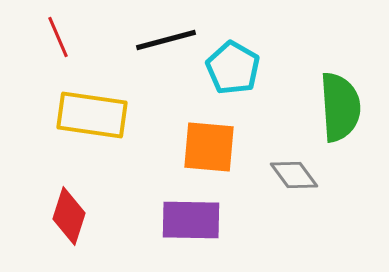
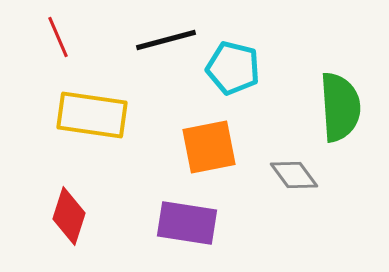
cyan pentagon: rotated 16 degrees counterclockwise
orange square: rotated 16 degrees counterclockwise
purple rectangle: moved 4 px left, 3 px down; rotated 8 degrees clockwise
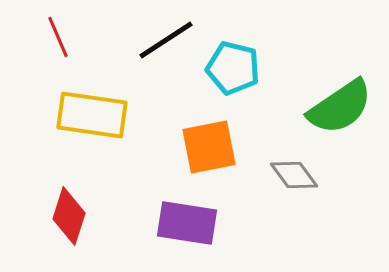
black line: rotated 18 degrees counterclockwise
green semicircle: rotated 60 degrees clockwise
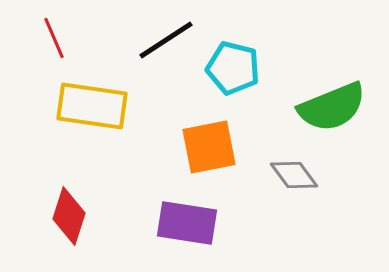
red line: moved 4 px left, 1 px down
green semicircle: moved 8 px left; rotated 12 degrees clockwise
yellow rectangle: moved 9 px up
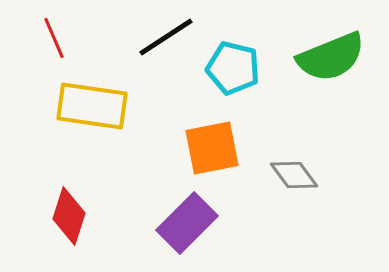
black line: moved 3 px up
green semicircle: moved 1 px left, 50 px up
orange square: moved 3 px right, 1 px down
purple rectangle: rotated 54 degrees counterclockwise
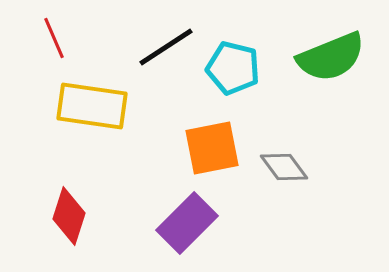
black line: moved 10 px down
gray diamond: moved 10 px left, 8 px up
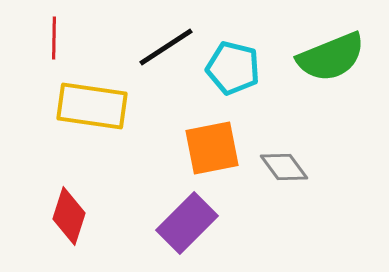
red line: rotated 24 degrees clockwise
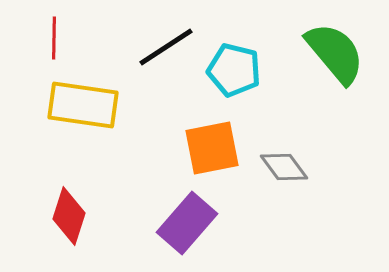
green semicircle: moved 4 px right, 4 px up; rotated 108 degrees counterclockwise
cyan pentagon: moved 1 px right, 2 px down
yellow rectangle: moved 9 px left, 1 px up
purple rectangle: rotated 4 degrees counterclockwise
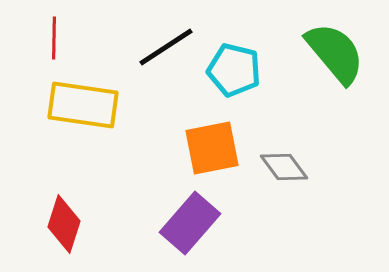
red diamond: moved 5 px left, 8 px down
purple rectangle: moved 3 px right
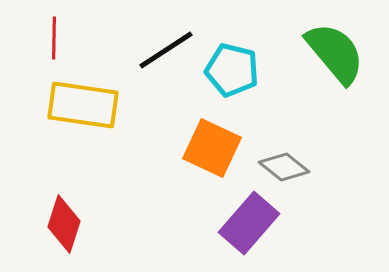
black line: moved 3 px down
cyan pentagon: moved 2 px left
orange square: rotated 36 degrees clockwise
gray diamond: rotated 15 degrees counterclockwise
purple rectangle: moved 59 px right
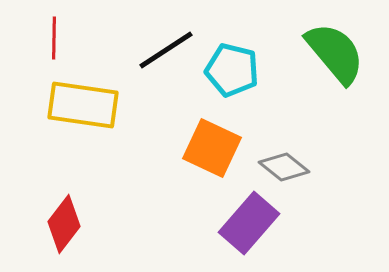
red diamond: rotated 20 degrees clockwise
